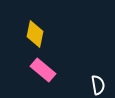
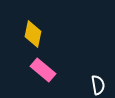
yellow diamond: moved 2 px left
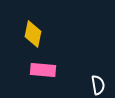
pink rectangle: rotated 35 degrees counterclockwise
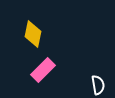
pink rectangle: rotated 50 degrees counterclockwise
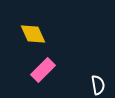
yellow diamond: rotated 36 degrees counterclockwise
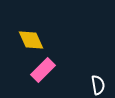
yellow diamond: moved 2 px left, 6 px down
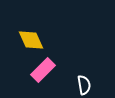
white semicircle: moved 14 px left
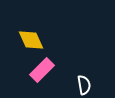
pink rectangle: moved 1 px left
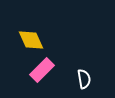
white semicircle: moved 6 px up
